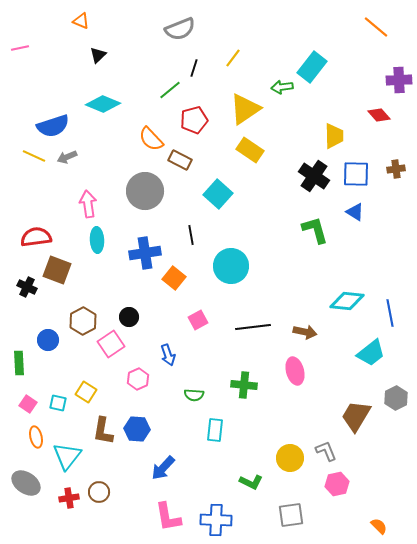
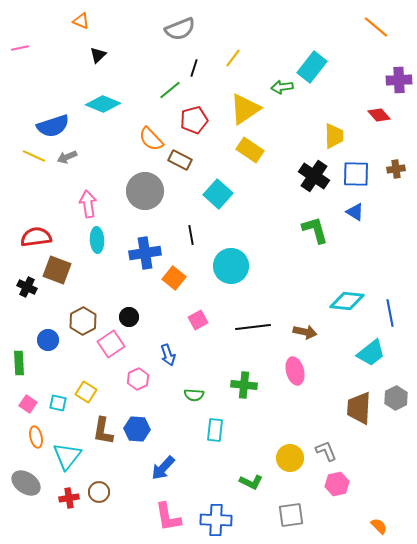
brown trapezoid at (356, 416): moved 3 px right, 8 px up; rotated 28 degrees counterclockwise
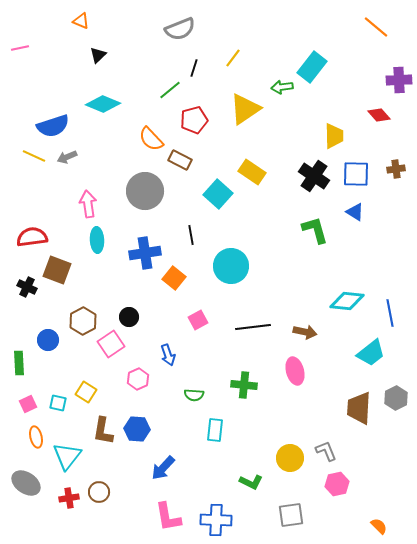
yellow rectangle at (250, 150): moved 2 px right, 22 px down
red semicircle at (36, 237): moved 4 px left
pink square at (28, 404): rotated 30 degrees clockwise
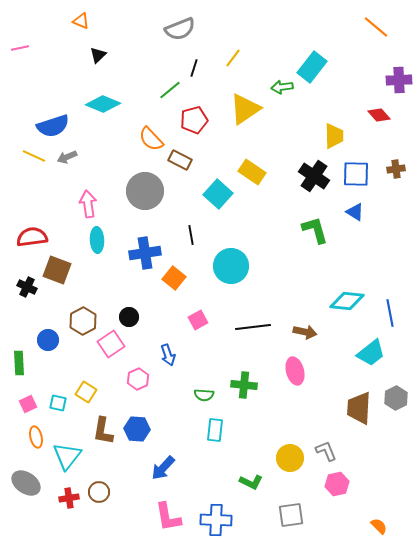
green semicircle at (194, 395): moved 10 px right
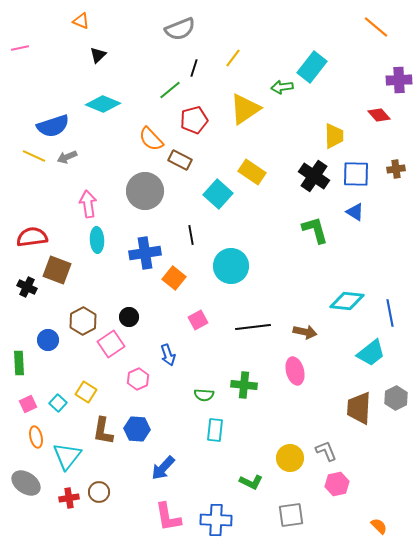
cyan square at (58, 403): rotated 30 degrees clockwise
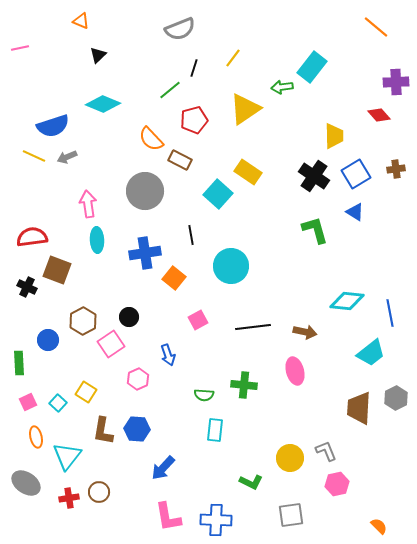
purple cross at (399, 80): moved 3 px left, 2 px down
yellow rectangle at (252, 172): moved 4 px left
blue square at (356, 174): rotated 32 degrees counterclockwise
pink square at (28, 404): moved 2 px up
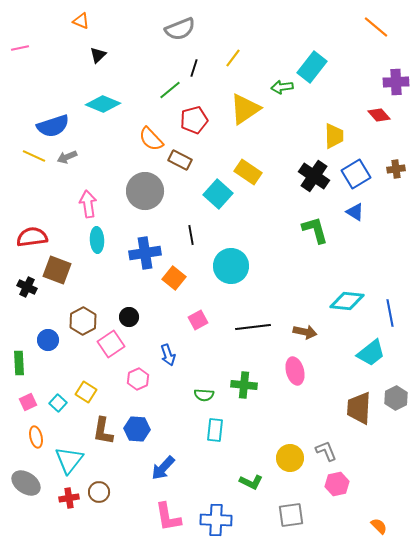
cyan triangle at (67, 456): moved 2 px right, 4 px down
